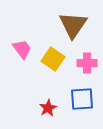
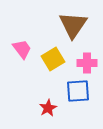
yellow square: rotated 25 degrees clockwise
blue square: moved 4 px left, 8 px up
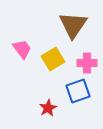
blue square: rotated 15 degrees counterclockwise
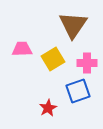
pink trapezoid: rotated 55 degrees counterclockwise
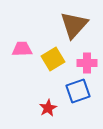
brown triangle: moved 1 px right; rotated 8 degrees clockwise
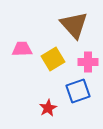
brown triangle: rotated 24 degrees counterclockwise
pink cross: moved 1 px right, 1 px up
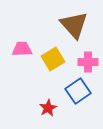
blue square: rotated 15 degrees counterclockwise
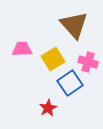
pink cross: rotated 18 degrees clockwise
blue square: moved 8 px left, 8 px up
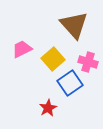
pink trapezoid: rotated 25 degrees counterclockwise
yellow square: rotated 10 degrees counterclockwise
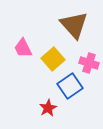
pink trapezoid: moved 1 px right, 1 px up; rotated 90 degrees counterclockwise
pink cross: moved 1 px right, 1 px down
blue square: moved 3 px down
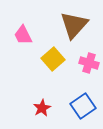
brown triangle: rotated 24 degrees clockwise
pink trapezoid: moved 13 px up
blue square: moved 13 px right, 20 px down
red star: moved 6 px left
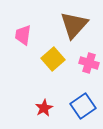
pink trapezoid: rotated 35 degrees clockwise
red star: moved 2 px right
